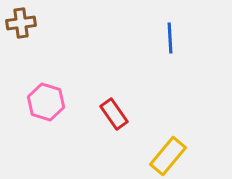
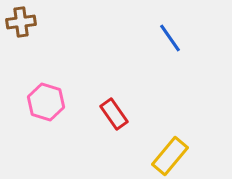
brown cross: moved 1 px up
blue line: rotated 32 degrees counterclockwise
yellow rectangle: moved 2 px right
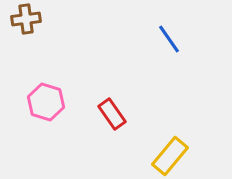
brown cross: moved 5 px right, 3 px up
blue line: moved 1 px left, 1 px down
red rectangle: moved 2 px left
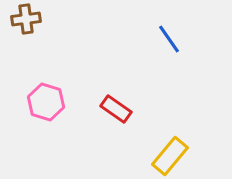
red rectangle: moved 4 px right, 5 px up; rotated 20 degrees counterclockwise
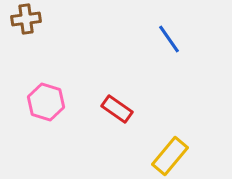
red rectangle: moved 1 px right
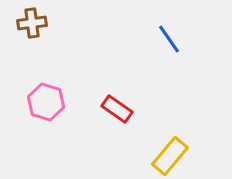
brown cross: moved 6 px right, 4 px down
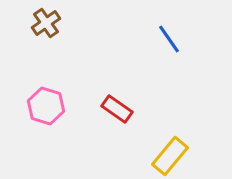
brown cross: moved 14 px right; rotated 28 degrees counterclockwise
pink hexagon: moved 4 px down
